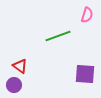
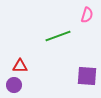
red triangle: rotated 35 degrees counterclockwise
purple square: moved 2 px right, 2 px down
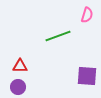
purple circle: moved 4 px right, 2 px down
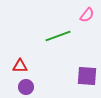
pink semicircle: rotated 21 degrees clockwise
purple circle: moved 8 px right
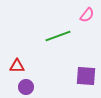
red triangle: moved 3 px left
purple square: moved 1 px left
